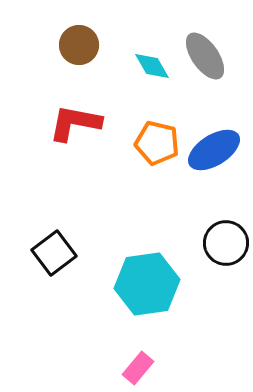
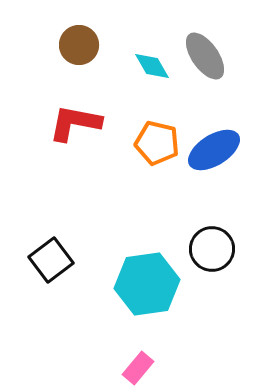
black circle: moved 14 px left, 6 px down
black square: moved 3 px left, 7 px down
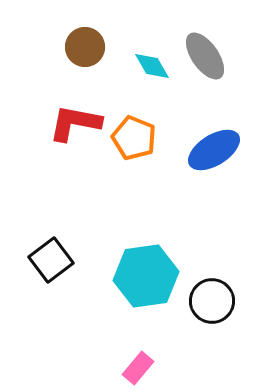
brown circle: moved 6 px right, 2 px down
orange pentagon: moved 23 px left, 5 px up; rotated 9 degrees clockwise
black circle: moved 52 px down
cyan hexagon: moved 1 px left, 8 px up
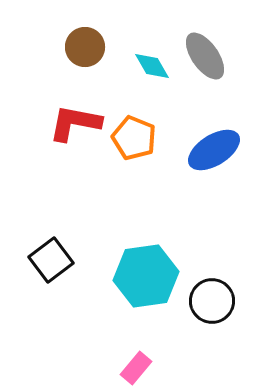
pink rectangle: moved 2 px left
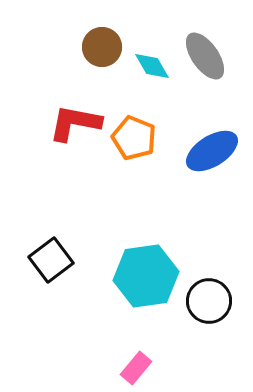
brown circle: moved 17 px right
blue ellipse: moved 2 px left, 1 px down
black circle: moved 3 px left
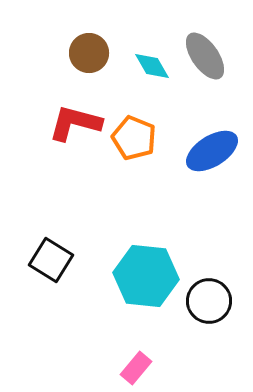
brown circle: moved 13 px left, 6 px down
red L-shape: rotated 4 degrees clockwise
black square: rotated 21 degrees counterclockwise
cyan hexagon: rotated 14 degrees clockwise
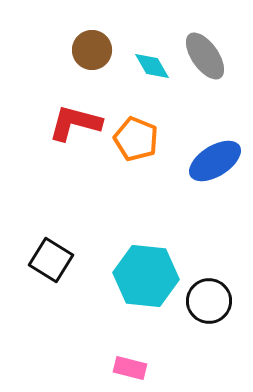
brown circle: moved 3 px right, 3 px up
orange pentagon: moved 2 px right, 1 px down
blue ellipse: moved 3 px right, 10 px down
pink rectangle: moved 6 px left; rotated 64 degrees clockwise
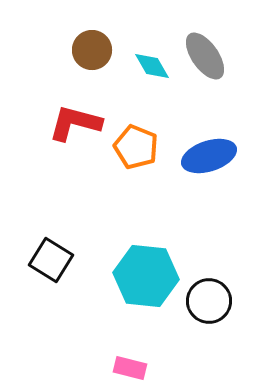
orange pentagon: moved 8 px down
blue ellipse: moved 6 px left, 5 px up; rotated 14 degrees clockwise
